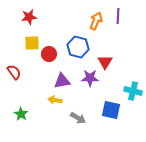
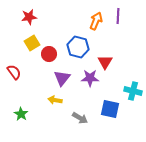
yellow square: rotated 28 degrees counterclockwise
purple triangle: moved 3 px up; rotated 42 degrees counterclockwise
blue square: moved 1 px left, 1 px up
gray arrow: moved 2 px right
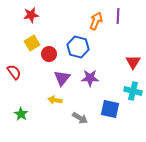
red star: moved 2 px right, 2 px up
red triangle: moved 28 px right
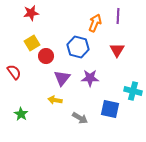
red star: moved 2 px up
orange arrow: moved 1 px left, 2 px down
red circle: moved 3 px left, 2 px down
red triangle: moved 16 px left, 12 px up
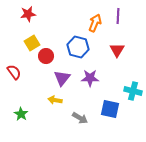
red star: moved 3 px left, 1 px down
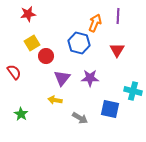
blue hexagon: moved 1 px right, 4 px up
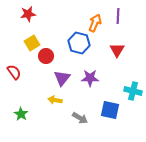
blue square: moved 1 px down
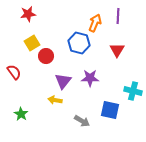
purple triangle: moved 1 px right, 3 px down
gray arrow: moved 2 px right, 3 px down
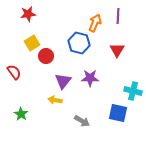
blue square: moved 8 px right, 3 px down
